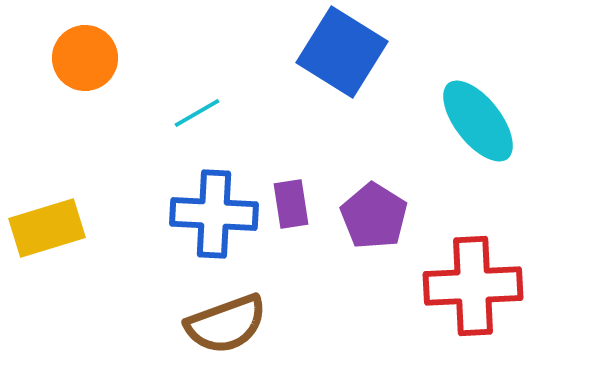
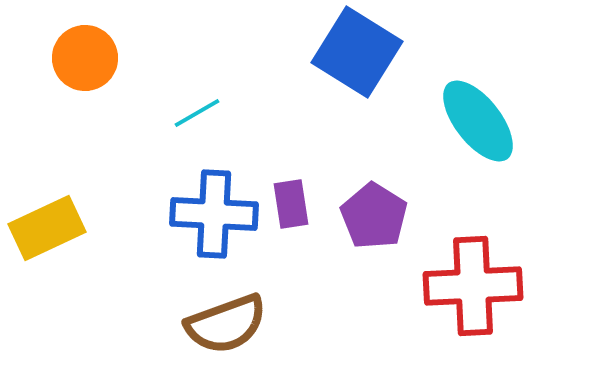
blue square: moved 15 px right
yellow rectangle: rotated 8 degrees counterclockwise
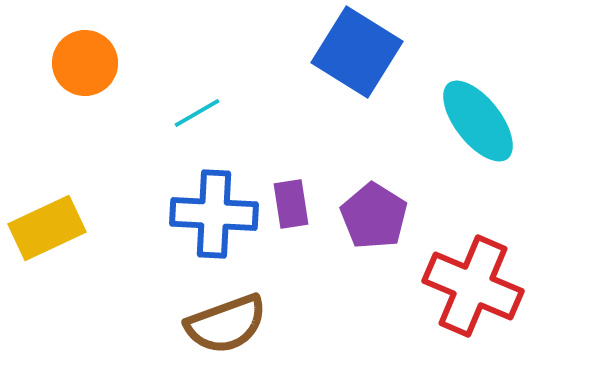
orange circle: moved 5 px down
red cross: rotated 26 degrees clockwise
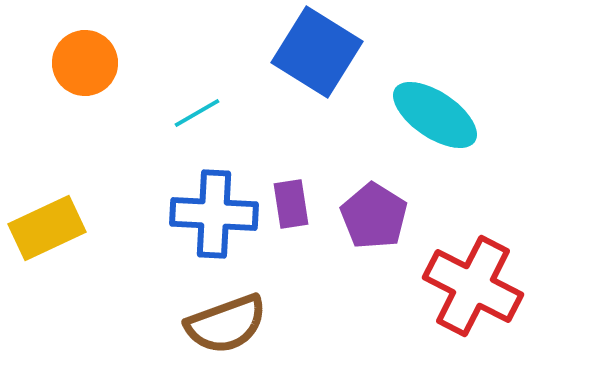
blue square: moved 40 px left
cyan ellipse: moved 43 px left, 6 px up; rotated 18 degrees counterclockwise
red cross: rotated 4 degrees clockwise
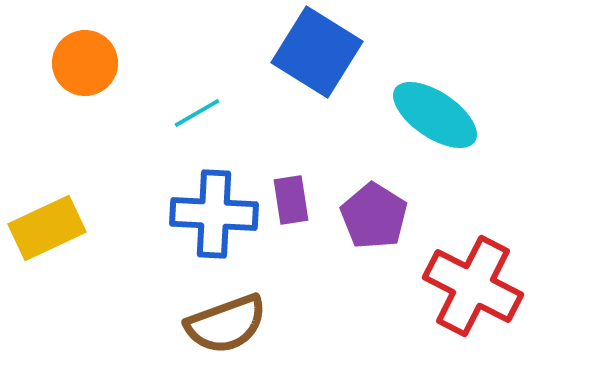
purple rectangle: moved 4 px up
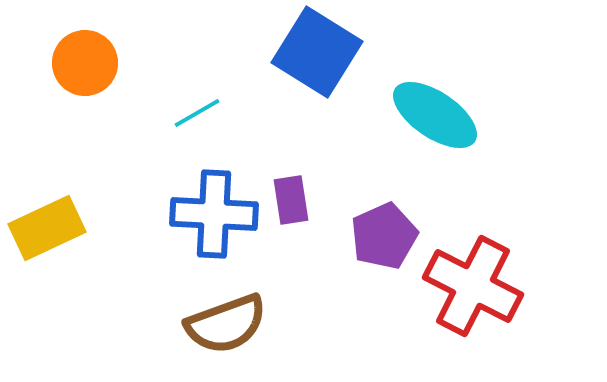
purple pentagon: moved 10 px right, 20 px down; rotated 16 degrees clockwise
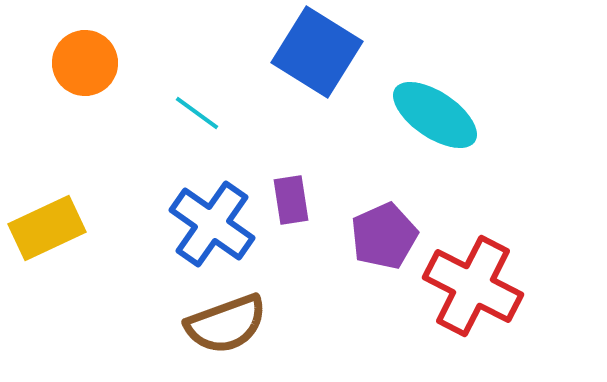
cyan line: rotated 66 degrees clockwise
blue cross: moved 2 px left, 10 px down; rotated 32 degrees clockwise
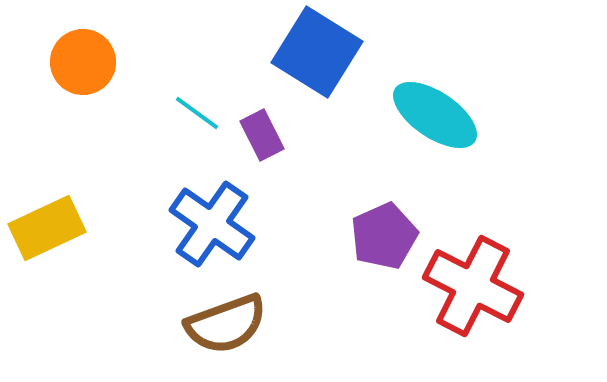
orange circle: moved 2 px left, 1 px up
purple rectangle: moved 29 px left, 65 px up; rotated 18 degrees counterclockwise
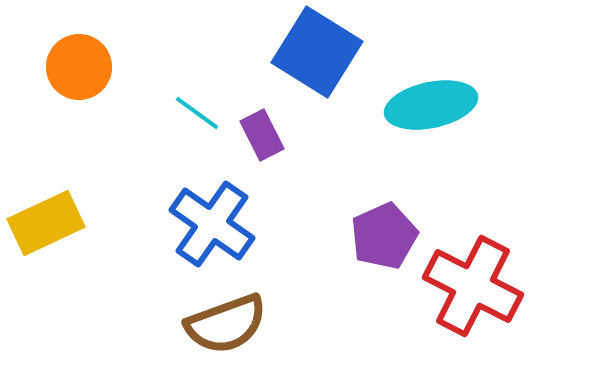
orange circle: moved 4 px left, 5 px down
cyan ellipse: moved 4 px left, 10 px up; rotated 46 degrees counterclockwise
yellow rectangle: moved 1 px left, 5 px up
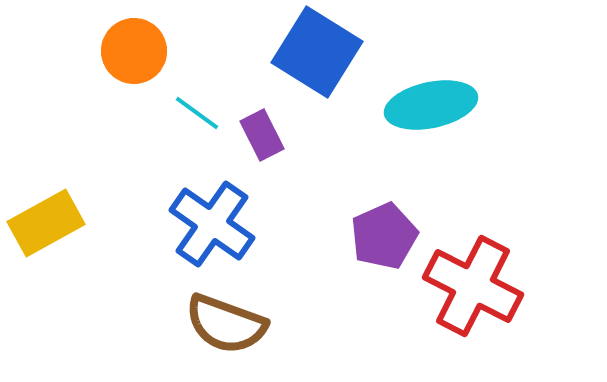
orange circle: moved 55 px right, 16 px up
yellow rectangle: rotated 4 degrees counterclockwise
brown semicircle: rotated 40 degrees clockwise
